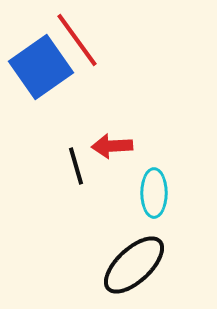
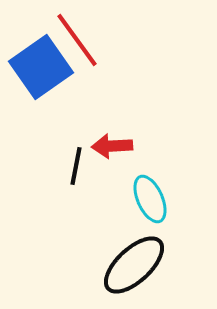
black line: rotated 27 degrees clockwise
cyan ellipse: moved 4 px left, 6 px down; rotated 24 degrees counterclockwise
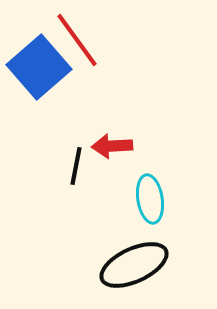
blue square: moved 2 px left; rotated 6 degrees counterclockwise
cyan ellipse: rotated 15 degrees clockwise
black ellipse: rotated 18 degrees clockwise
